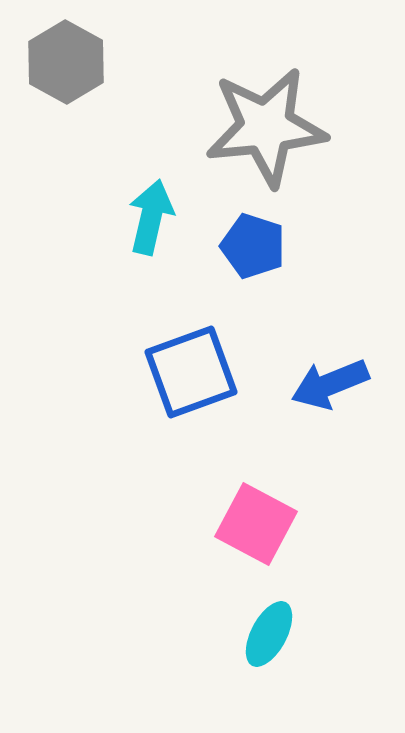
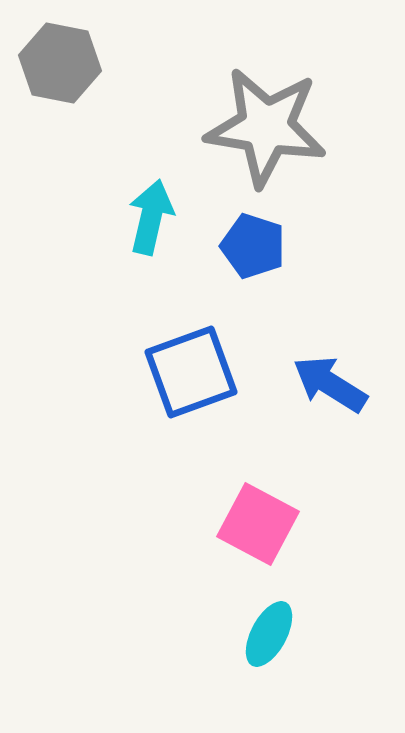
gray hexagon: moved 6 px left, 1 px down; rotated 18 degrees counterclockwise
gray star: rotated 15 degrees clockwise
blue arrow: rotated 54 degrees clockwise
pink square: moved 2 px right
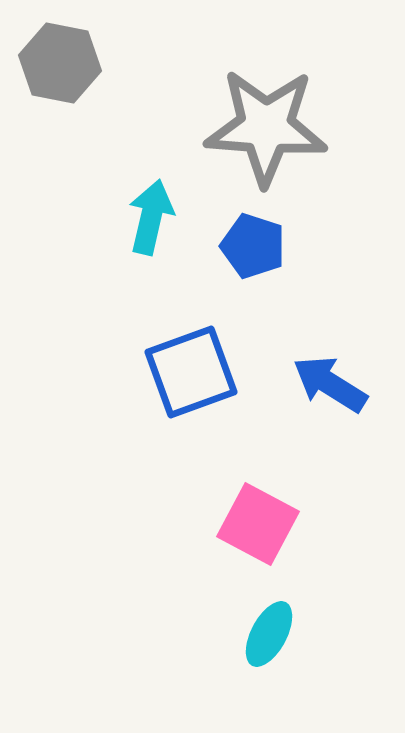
gray star: rotated 5 degrees counterclockwise
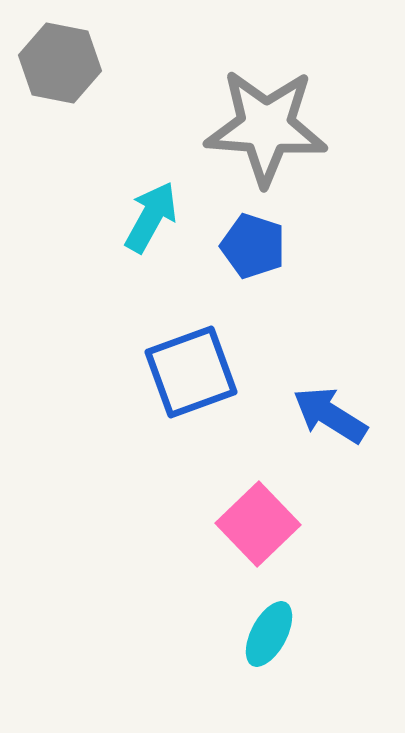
cyan arrow: rotated 16 degrees clockwise
blue arrow: moved 31 px down
pink square: rotated 18 degrees clockwise
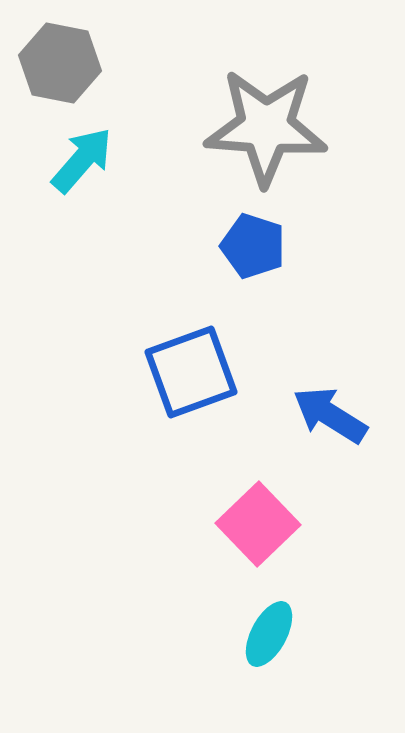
cyan arrow: moved 69 px left, 57 px up; rotated 12 degrees clockwise
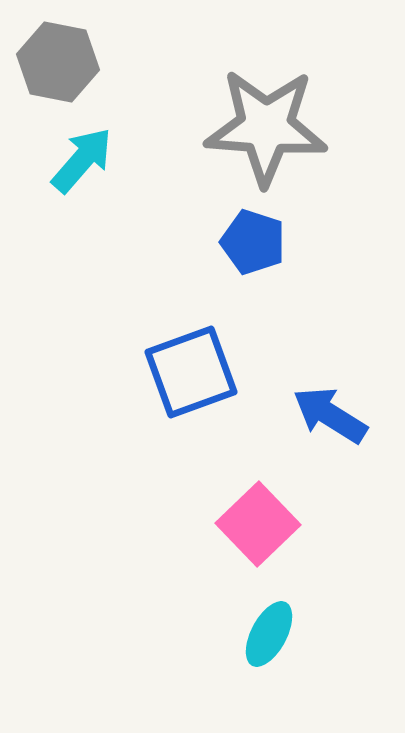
gray hexagon: moved 2 px left, 1 px up
blue pentagon: moved 4 px up
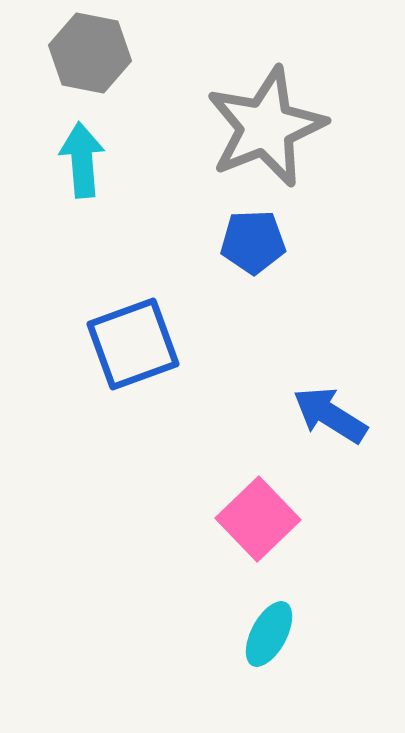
gray hexagon: moved 32 px right, 9 px up
gray star: rotated 26 degrees counterclockwise
cyan arrow: rotated 46 degrees counterclockwise
blue pentagon: rotated 20 degrees counterclockwise
blue square: moved 58 px left, 28 px up
pink square: moved 5 px up
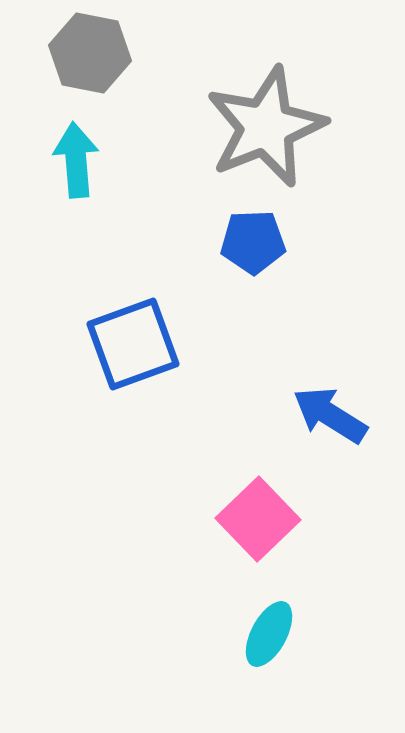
cyan arrow: moved 6 px left
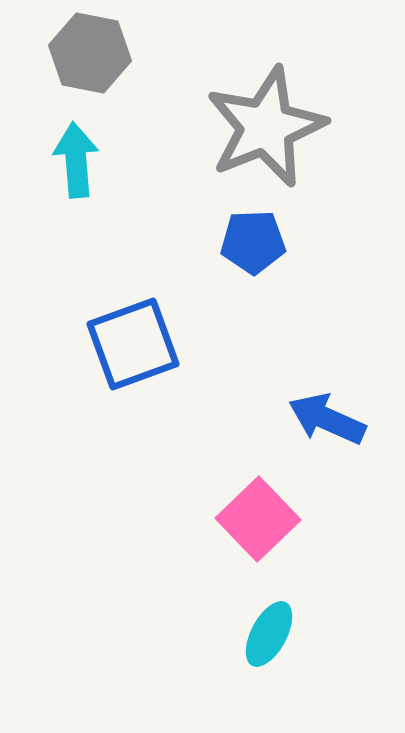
blue arrow: moved 3 px left, 4 px down; rotated 8 degrees counterclockwise
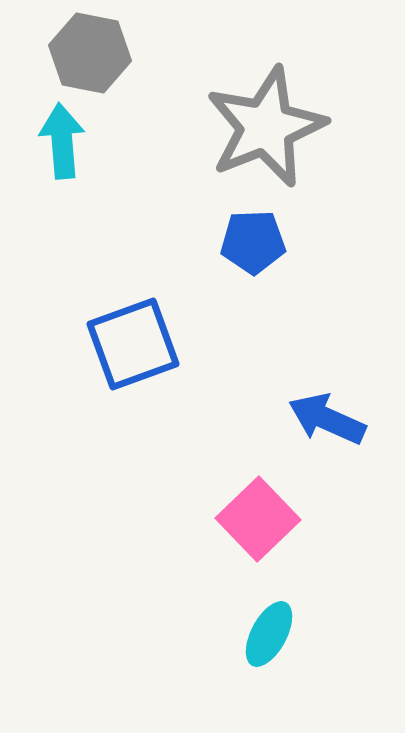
cyan arrow: moved 14 px left, 19 px up
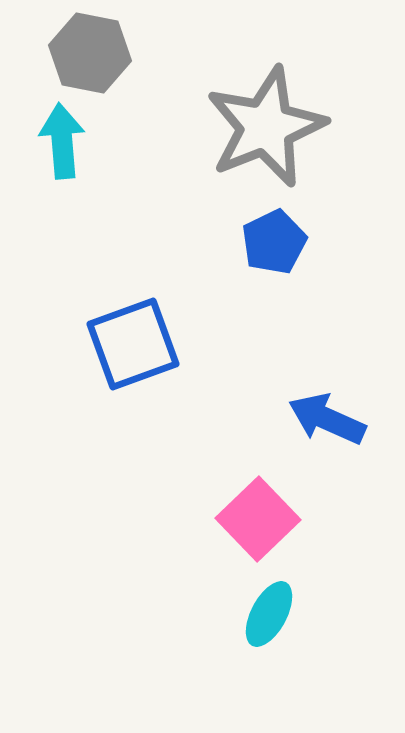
blue pentagon: moved 21 px right; rotated 24 degrees counterclockwise
cyan ellipse: moved 20 px up
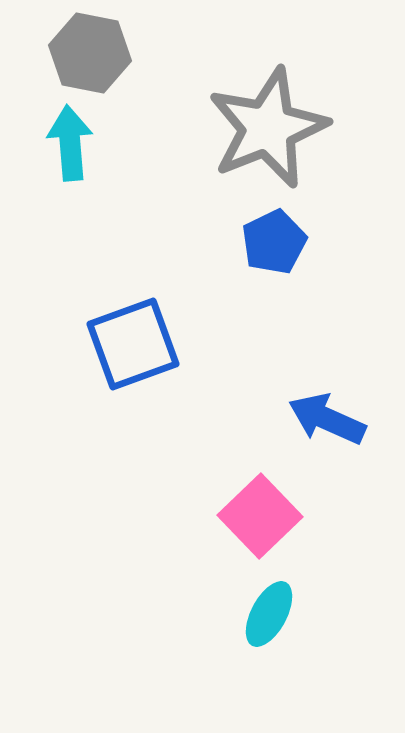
gray star: moved 2 px right, 1 px down
cyan arrow: moved 8 px right, 2 px down
pink square: moved 2 px right, 3 px up
